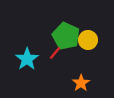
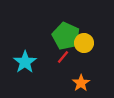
yellow circle: moved 4 px left, 3 px down
red line: moved 8 px right, 4 px down
cyan star: moved 2 px left, 3 px down
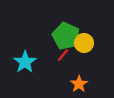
red line: moved 2 px up
orange star: moved 2 px left, 1 px down
